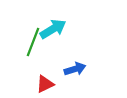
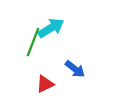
cyan arrow: moved 2 px left, 1 px up
blue arrow: rotated 55 degrees clockwise
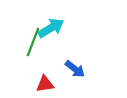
red triangle: rotated 18 degrees clockwise
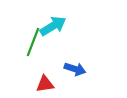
cyan arrow: moved 2 px right, 2 px up
blue arrow: rotated 20 degrees counterclockwise
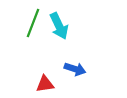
cyan arrow: moved 6 px right; rotated 96 degrees clockwise
green line: moved 19 px up
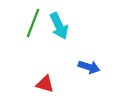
blue arrow: moved 14 px right, 2 px up
red triangle: rotated 24 degrees clockwise
